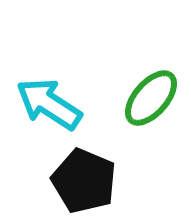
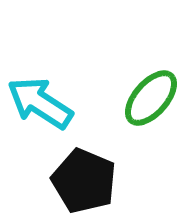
cyan arrow: moved 9 px left, 1 px up
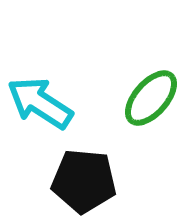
black pentagon: rotated 18 degrees counterclockwise
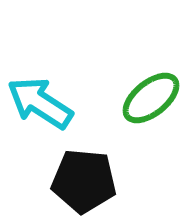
green ellipse: rotated 10 degrees clockwise
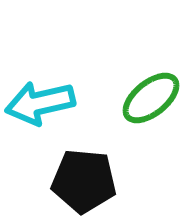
cyan arrow: rotated 46 degrees counterclockwise
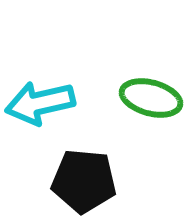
green ellipse: rotated 54 degrees clockwise
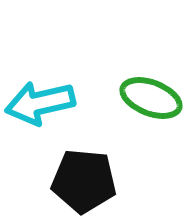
green ellipse: rotated 6 degrees clockwise
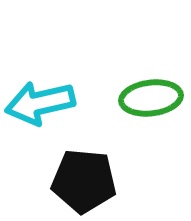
green ellipse: rotated 28 degrees counterclockwise
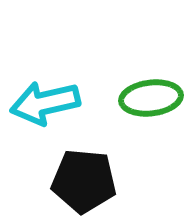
cyan arrow: moved 5 px right
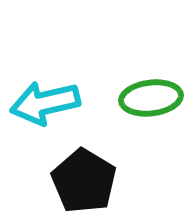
black pentagon: rotated 26 degrees clockwise
